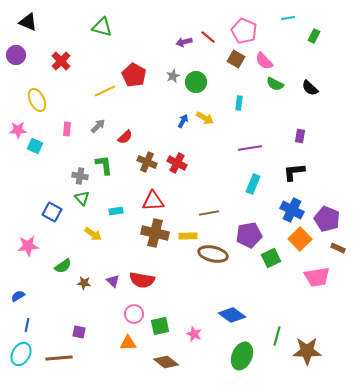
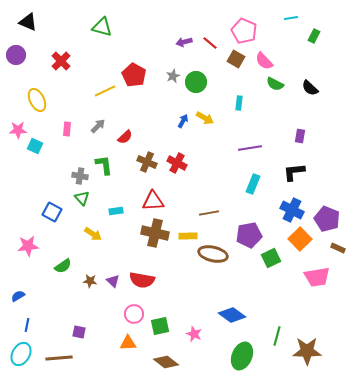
cyan line at (288, 18): moved 3 px right
red line at (208, 37): moved 2 px right, 6 px down
brown star at (84, 283): moved 6 px right, 2 px up
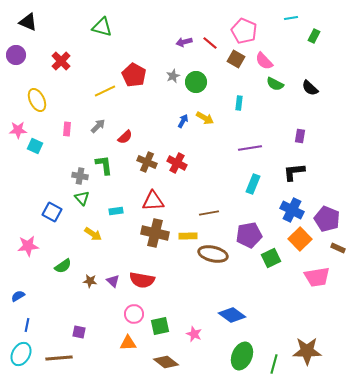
green line at (277, 336): moved 3 px left, 28 px down
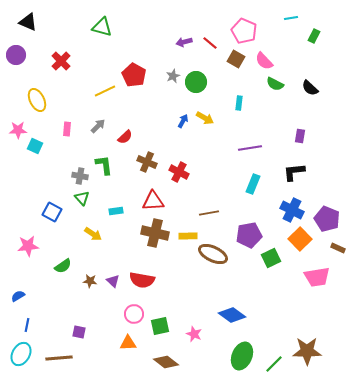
red cross at (177, 163): moved 2 px right, 9 px down
brown ellipse at (213, 254): rotated 12 degrees clockwise
green line at (274, 364): rotated 30 degrees clockwise
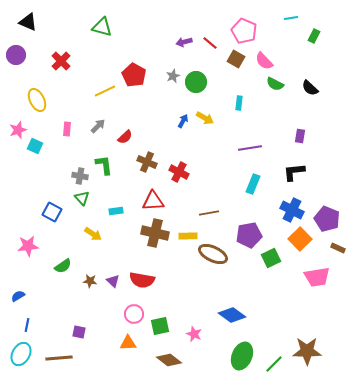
pink star at (18, 130): rotated 18 degrees counterclockwise
brown diamond at (166, 362): moved 3 px right, 2 px up
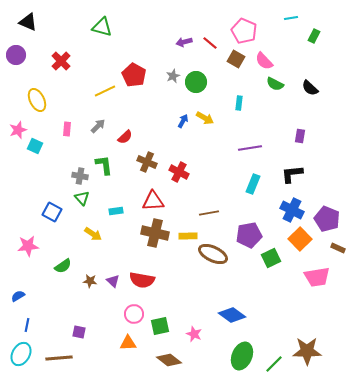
black L-shape at (294, 172): moved 2 px left, 2 px down
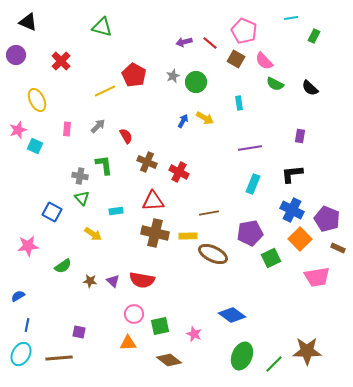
cyan rectangle at (239, 103): rotated 16 degrees counterclockwise
red semicircle at (125, 137): moved 1 px right, 1 px up; rotated 77 degrees counterclockwise
purple pentagon at (249, 235): moved 1 px right, 2 px up
